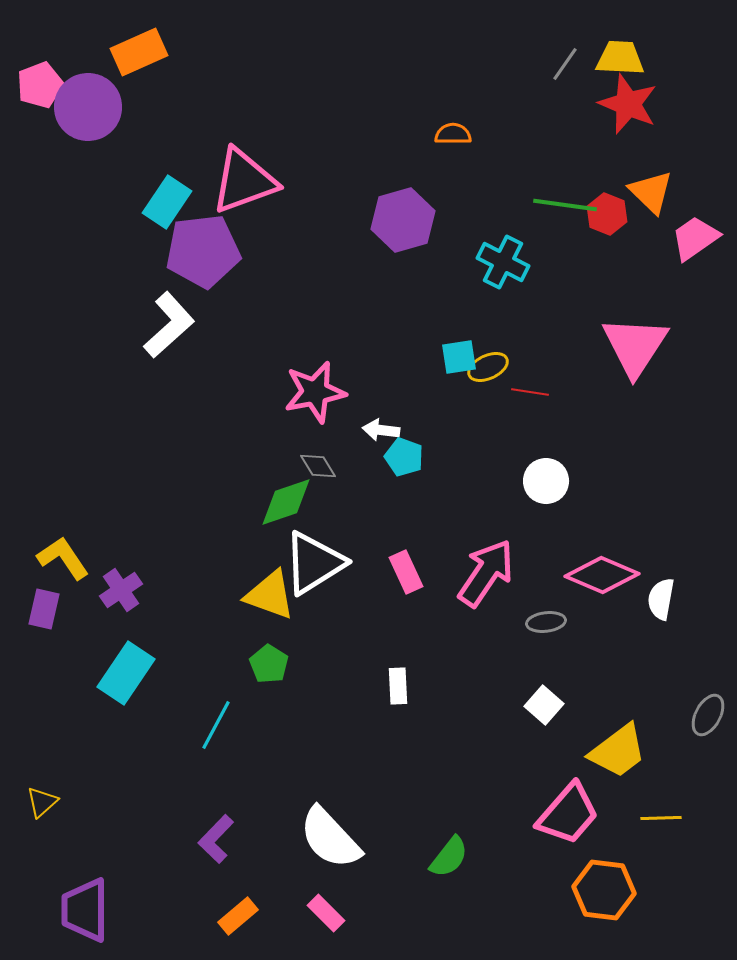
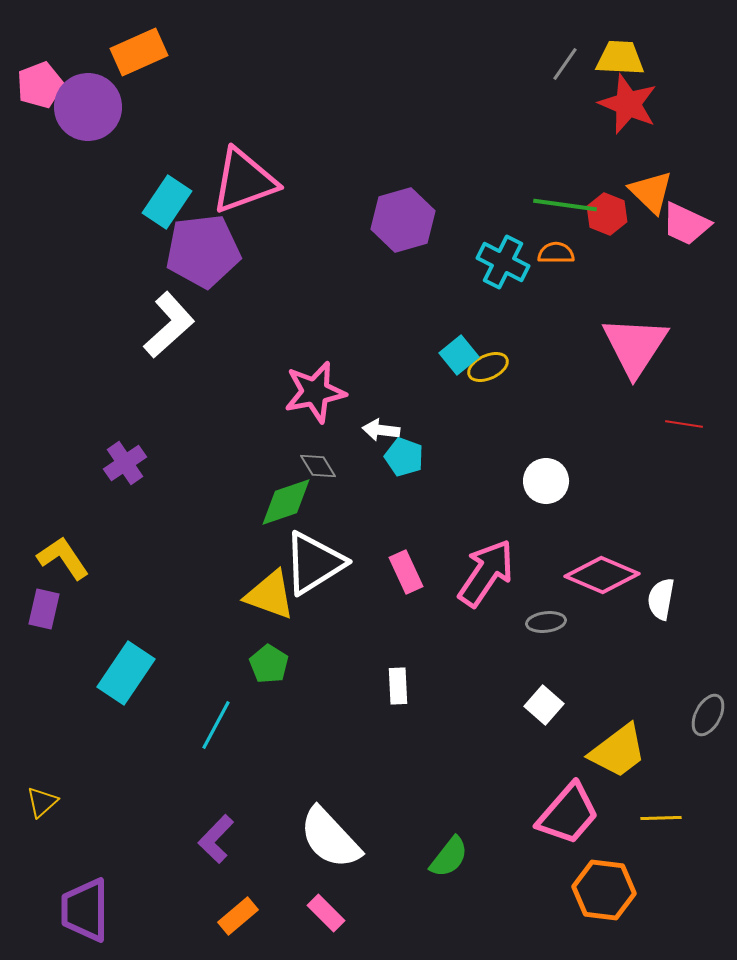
orange semicircle at (453, 134): moved 103 px right, 119 px down
pink trapezoid at (695, 238): moved 9 px left, 14 px up; rotated 120 degrees counterclockwise
cyan square at (459, 357): moved 2 px up; rotated 30 degrees counterclockwise
red line at (530, 392): moved 154 px right, 32 px down
purple cross at (121, 590): moved 4 px right, 127 px up
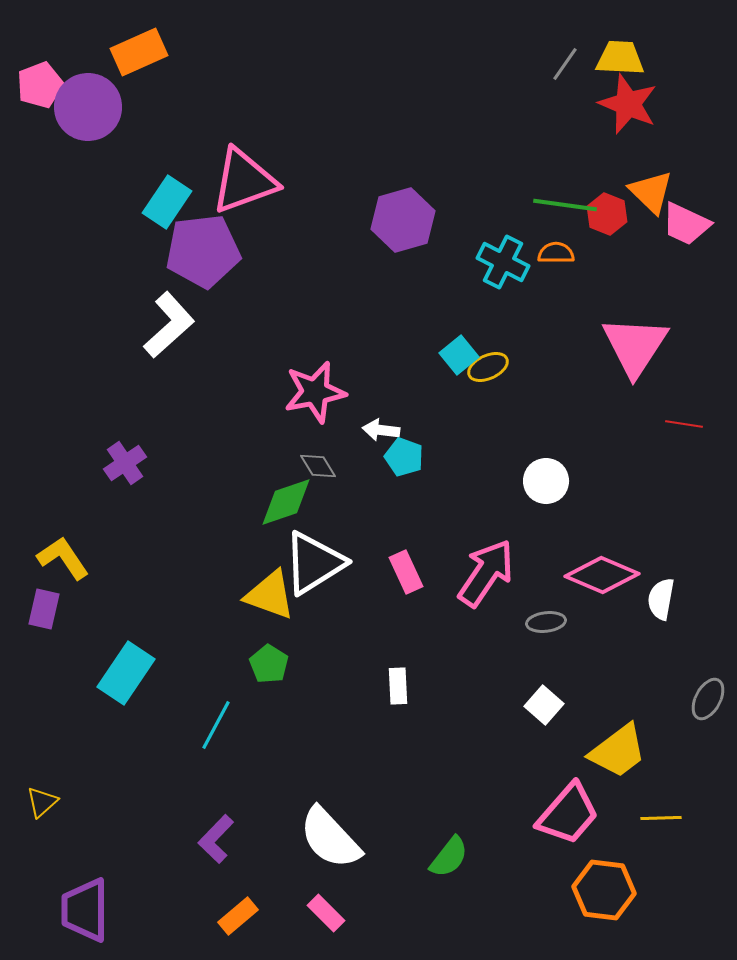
gray ellipse at (708, 715): moved 16 px up
